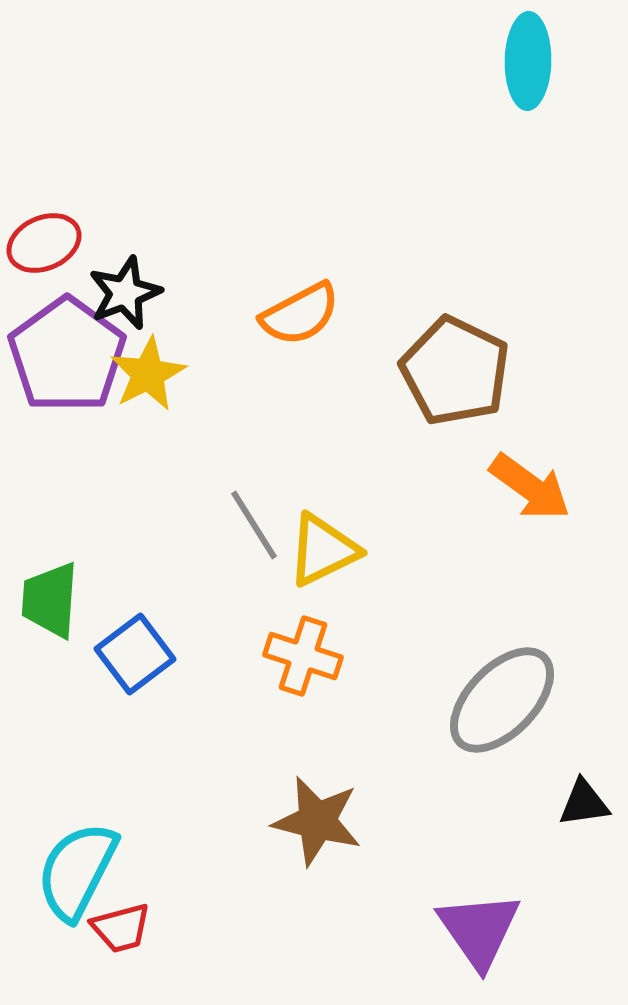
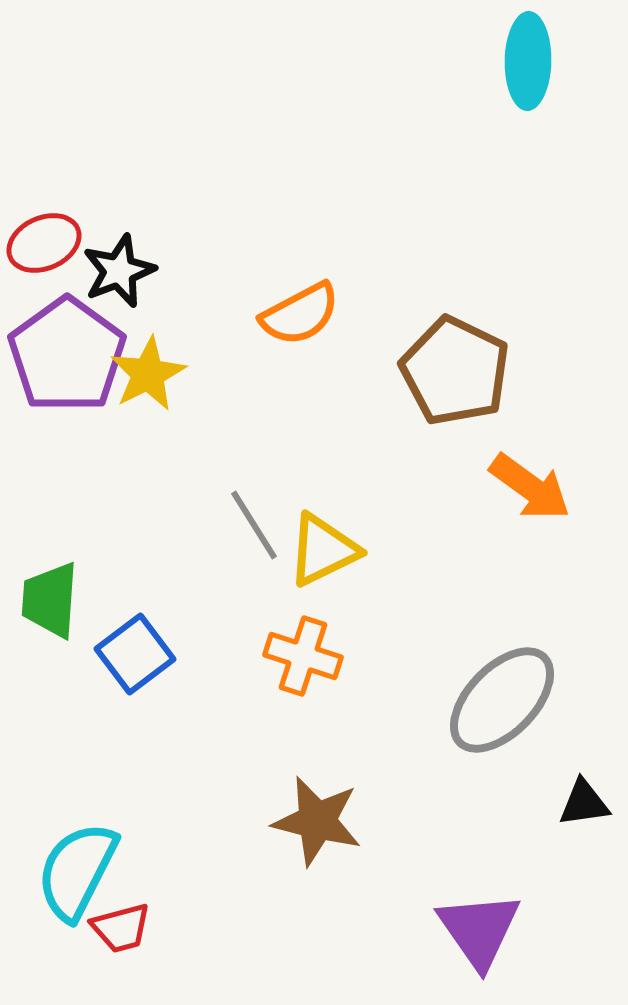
black star: moved 6 px left, 22 px up
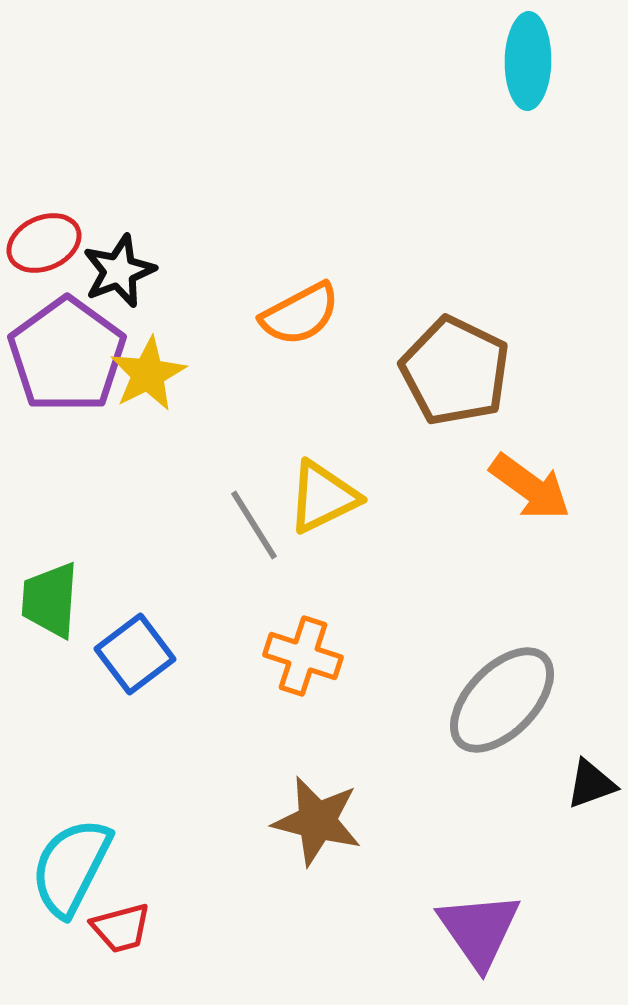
yellow triangle: moved 53 px up
black triangle: moved 7 px right, 19 px up; rotated 12 degrees counterclockwise
cyan semicircle: moved 6 px left, 4 px up
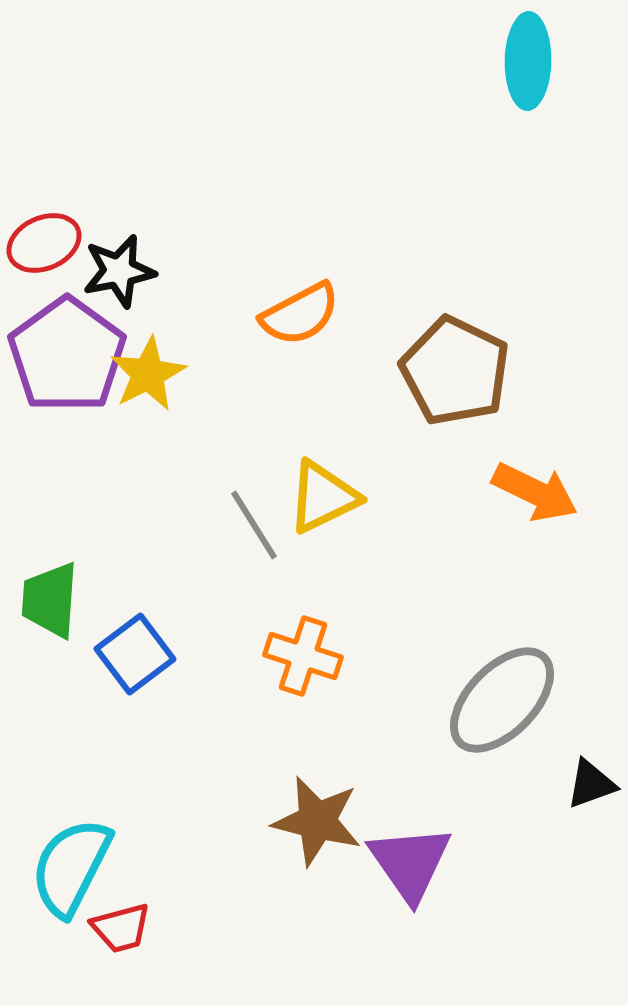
black star: rotated 10 degrees clockwise
orange arrow: moved 5 px right, 5 px down; rotated 10 degrees counterclockwise
purple triangle: moved 69 px left, 67 px up
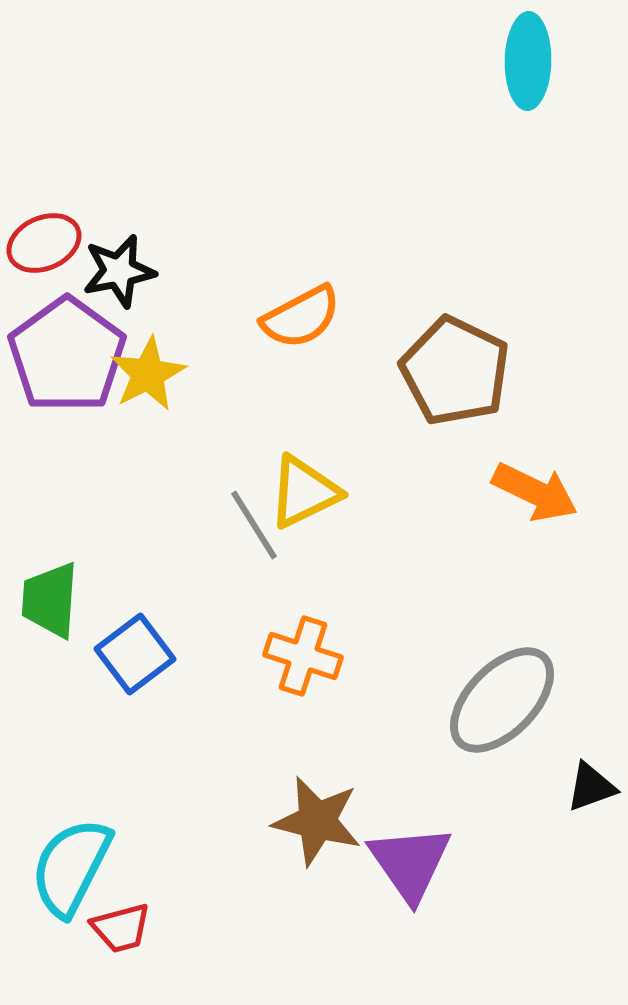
orange semicircle: moved 1 px right, 3 px down
yellow triangle: moved 19 px left, 5 px up
black triangle: moved 3 px down
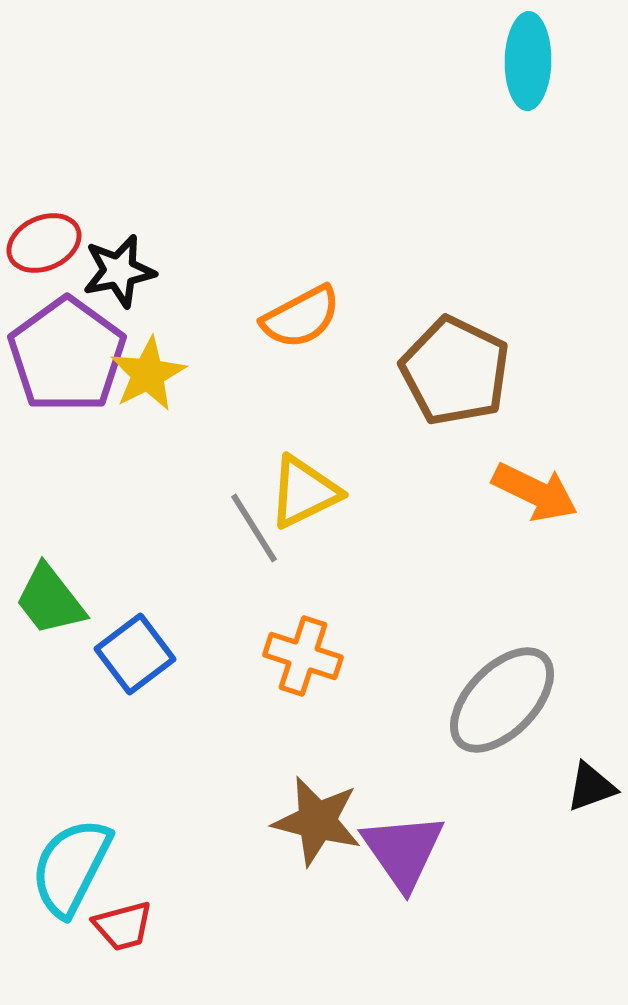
gray line: moved 3 px down
green trapezoid: rotated 42 degrees counterclockwise
purple triangle: moved 7 px left, 12 px up
red trapezoid: moved 2 px right, 2 px up
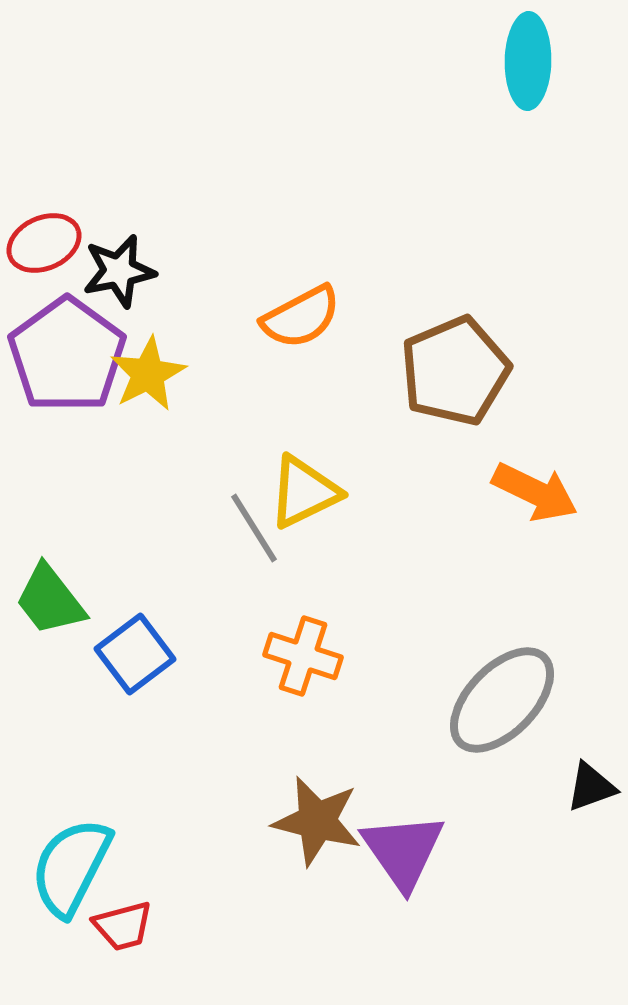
brown pentagon: rotated 23 degrees clockwise
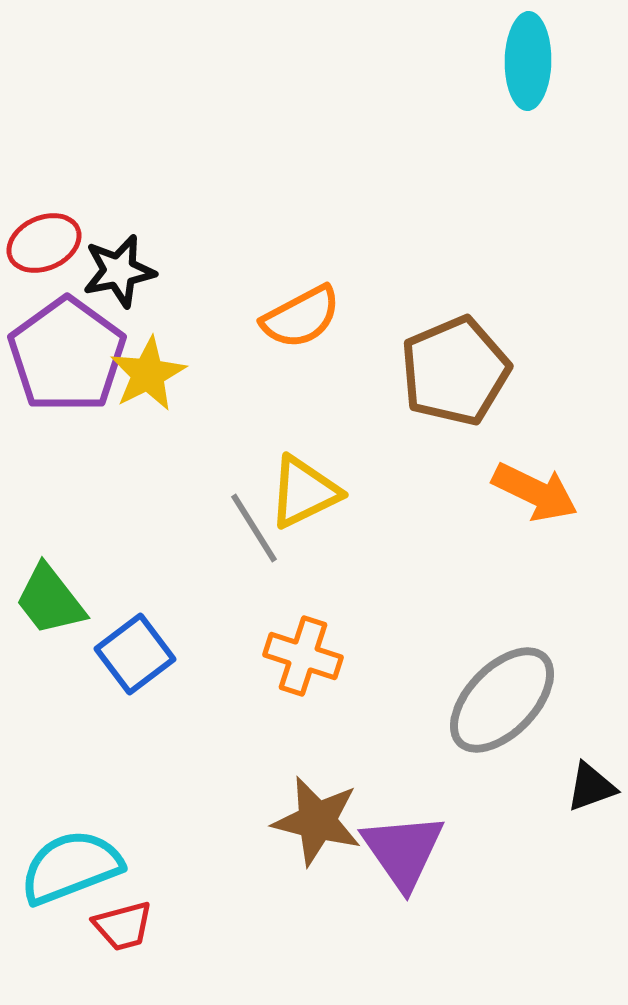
cyan semicircle: rotated 42 degrees clockwise
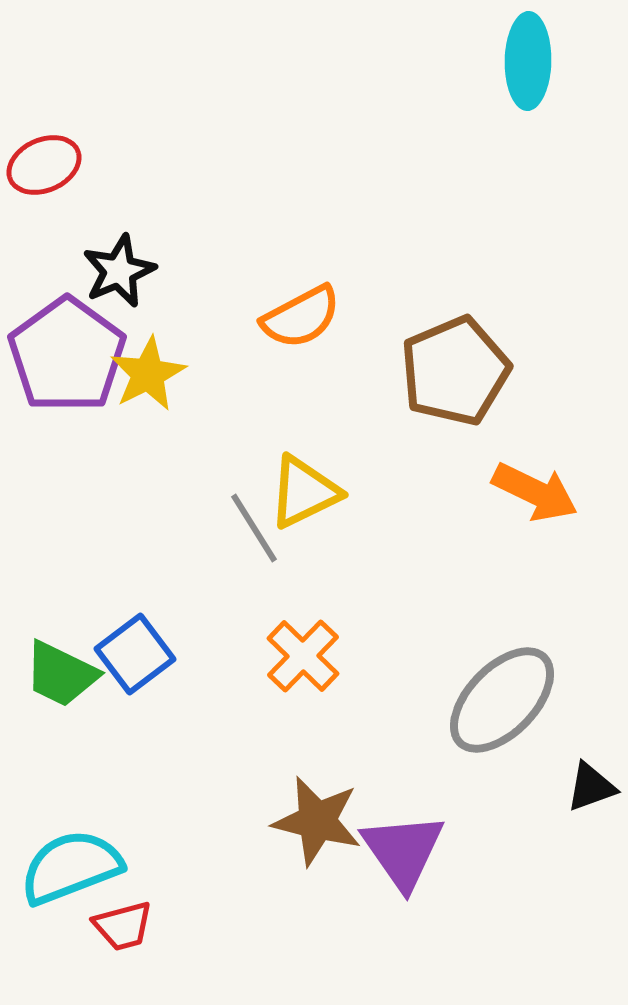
red ellipse: moved 78 px up
black star: rotated 12 degrees counterclockwise
green trapezoid: moved 11 px right, 74 px down; rotated 26 degrees counterclockwise
orange cross: rotated 26 degrees clockwise
